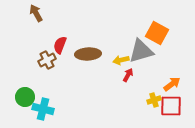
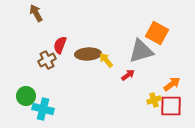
yellow arrow: moved 15 px left; rotated 63 degrees clockwise
red arrow: rotated 24 degrees clockwise
green circle: moved 1 px right, 1 px up
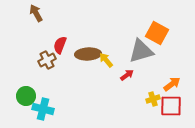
red arrow: moved 1 px left
yellow cross: moved 1 px left, 1 px up
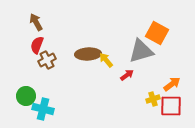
brown arrow: moved 9 px down
red semicircle: moved 23 px left
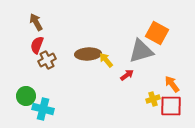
orange arrow: rotated 90 degrees counterclockwise
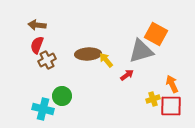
brown arrow: moved 1 px right, 3 px down; rotated 54 degrees counterclockwise
orange square: moved 1 px left, 1 px down
orange arrow: rotated 12 degrees clockwise
green circle: moved 36 px right
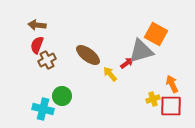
brown ellipse: moved 1 px down; rotated 40 degrees clockwise
yellow arrow: moved 4 px right, 14 px down
red arrow: moved 12 px up
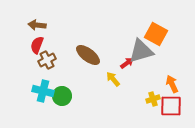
yellow arrow: moved 3 px right, 5 px down
cyan cross: moved 18 px up
